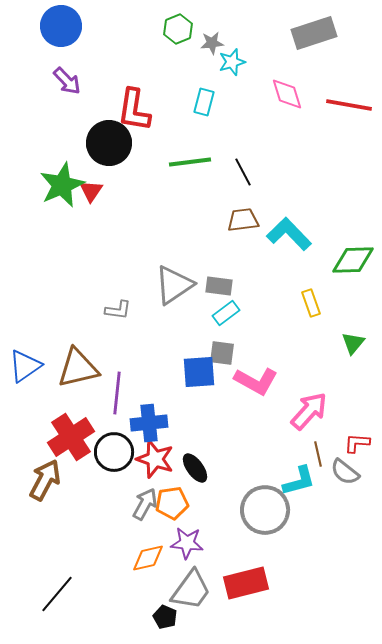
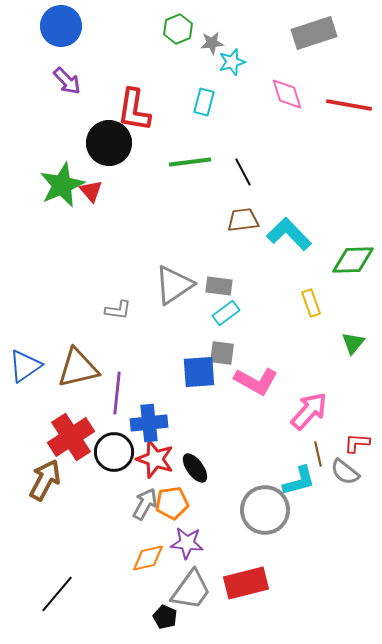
red triangle at (91, 191): rotated 15 degrees counterclockwise
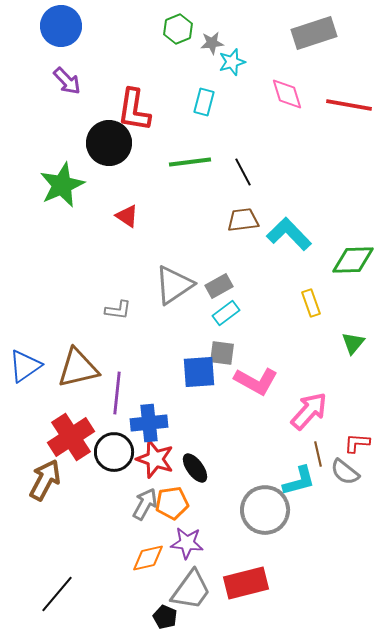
red triangle at (91, 191): moved 36 px right, 25 px down; rotated 15 degrees counterclockwise
gray rectangle at (219, 286): rotated 36 degrees counterclockwise
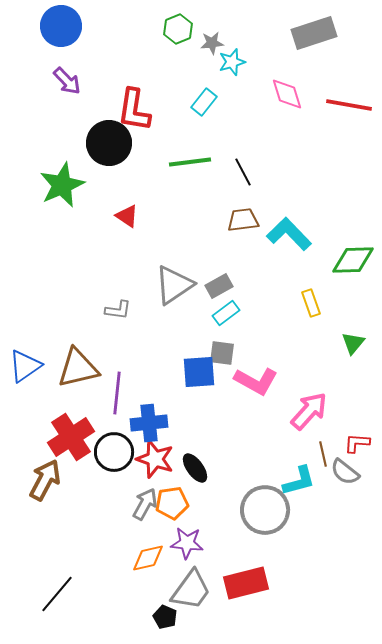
cyan rectangle at (204, 102): rotated 24 degrees clockwise
brown line at (318, 454): moved 5 px right
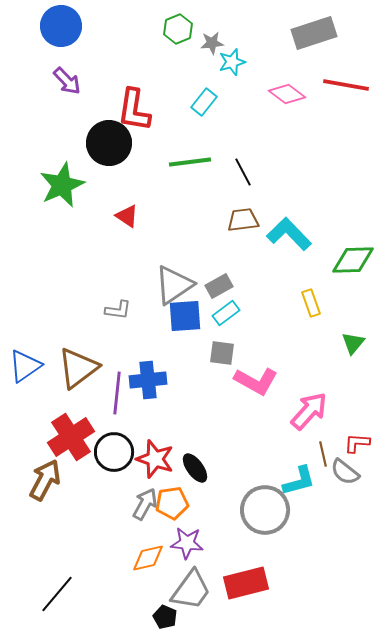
pink diamond at (287, 94): rotated 36 degrees counterclockwise
red line at (349, 105): moved 3 px left, 20 px up
brown triangle at (78, 368): rotated 24 degrees counterclockwise
blue square at (199, 372): moved 14 px left, 56 px up
blue cross at (149, 423): moved 1 px left, 43 px up
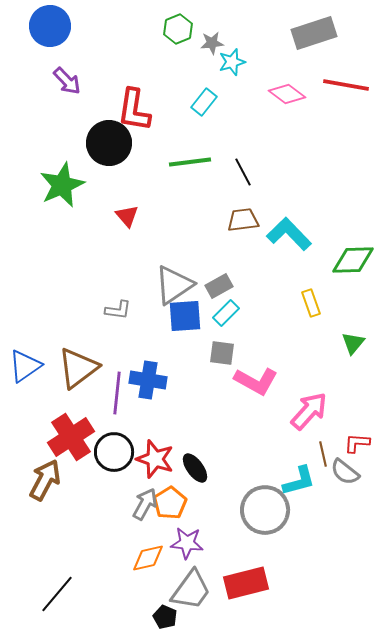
blue circle at (61, 26): moved 11 px left
red triangle at (127, 216): rotated 15 degrees clockwise
cyan rectangle at (226, 313): rotated 8 degrees counterclockwise
blue cross at (148, 380): rotated 15 degrees clockwise
orange pentagon at (172, 503): moved 2 px left; rotated 24 degrees counterclockwise
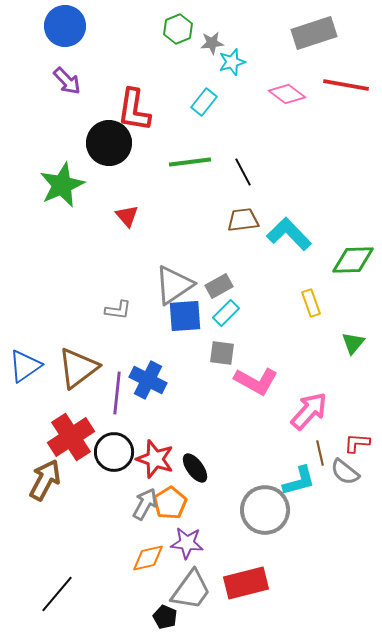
blue circle at (50, 26): moved 15 px right
blue cross at (148, 380): rotated 18 degrees clockwise
brown line at (323, 454): moved 3 px left, 1 px up
